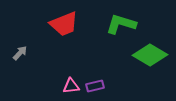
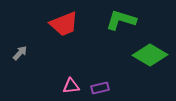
green L-shape: moved 4 px up
purple rectangle: moved 5 px right, 2 px down
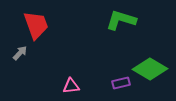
red trapezoid: moved 28 px left, 1 px down; rotated 88 degrees counterclockwise
green diamond: moved 14 px down
purple rectangle: moved 21 px right, 5 px up
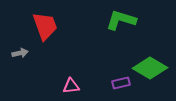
red trapezoid: moved 9 px right, 1 px down
gray arrow: rotated 35 degrees clockwise
green diamond: moved 1 px up
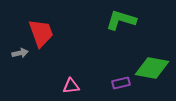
red trapezoid: moved 4 px left, 7 px down
green diamond: moved 2 px right; rotated 20 degrees counterclockwise
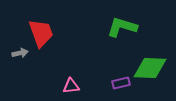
green L-shape: moved 1 px right, 7 px down
green diamond: moved 2 px left; rotated 8 degrees counterclockwise
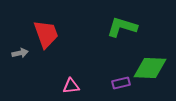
red trapezoid: moved 5 px right, 1 px down
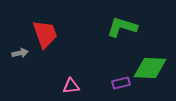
red trapezoid: moved 1 px left
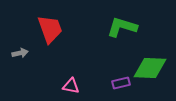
red trapezoid: moved 5 px right, 5 px up
pink triangle: rotated 18 degrees clockwise
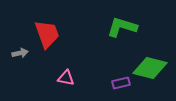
red trapezoid: moved 3 px left, 5 px down
green diamond: rotated 12 degrees clockwise
pink triangle: moved 5 px left, 8 px up
